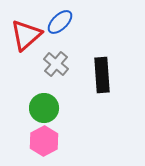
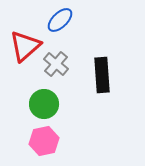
blue ellipse: moved 2 px up
red triangle: moved 1 px left, 11 px down
green circle: moved 4 px up
pink hexagon: rotated 16 degrees clockwise
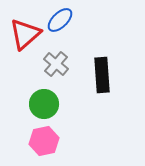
red triangle: moved 12 px up
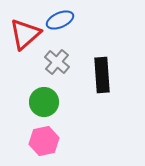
blue ellipse: rotated 20 degrees clockwise
gray cross: moved 1 px right, 2 px up
green circle: moved 2 px up
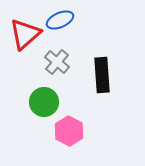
pink hexagon: moved 25 px right, 10 px up; rotated 20 degrees counterclockwise
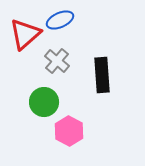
gray cross: moved 1 px up
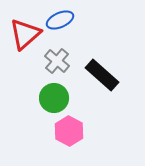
black rectangle: rotated 44 degrees counterclockwise
green circle: moved 10 px right, 4 px up
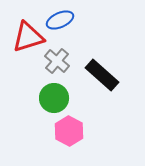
red triangle: moved 3 px right, 3 px down; rotated 24 degrees clockwise
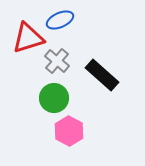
red triangle: moved 1 px down
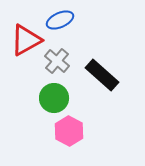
red triangle: moved 2 px left, 2 px down; rotated 12 degrees counterclockwise
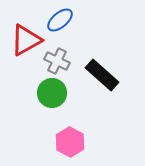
blue ellipse: rotated 16 degrees counterclockwise
gray cross: rotated 15 degrees counterclockwise
green circle: moved 2 px left, 5 px up
pink hexagon: moved 1 px right, 11 px down
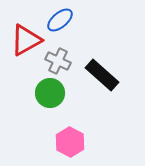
gray cross: moved 1 px right
green circle: moved 2 px left
